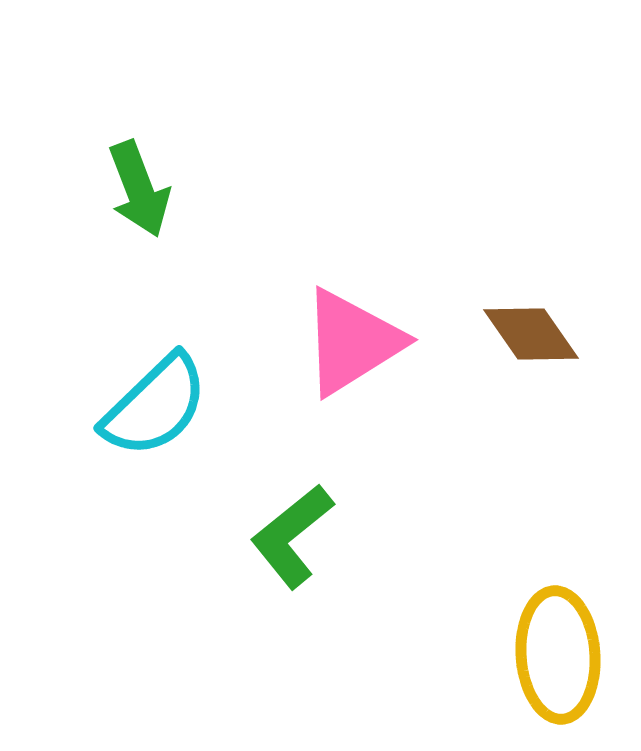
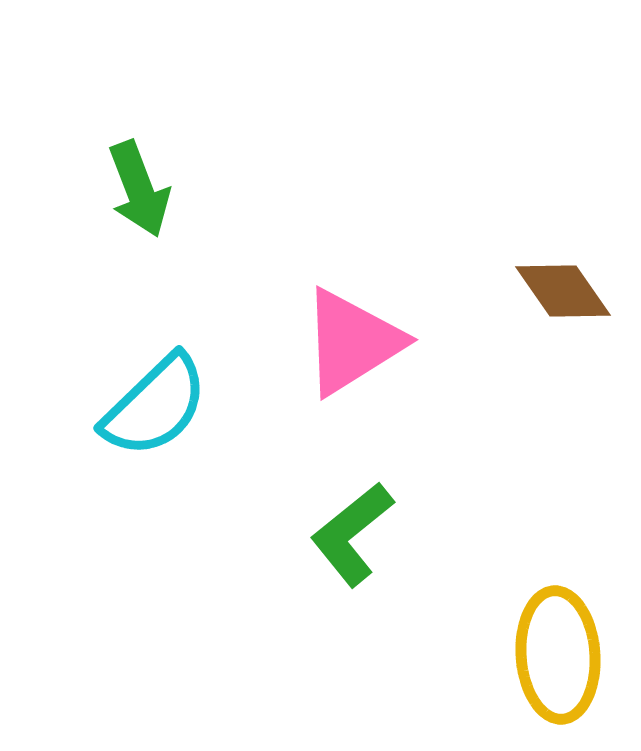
brown diamond: moved 32 px right, 43 px up
green L-shape: moved 60 px right, 2 px up
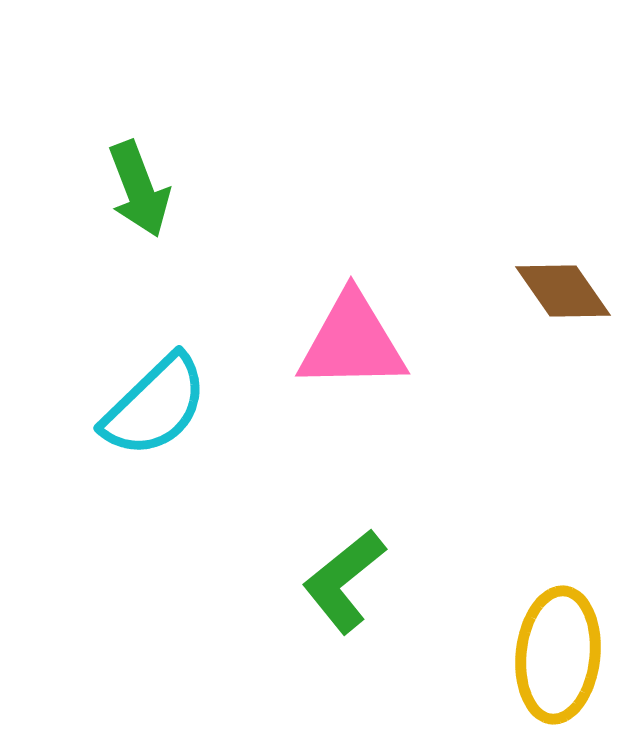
pink triangle: rotated 31 degrees clockwise
green L-shape: moved 8 px left, 47 px down
yellow ellipse: rotated 10 degrees clockwise
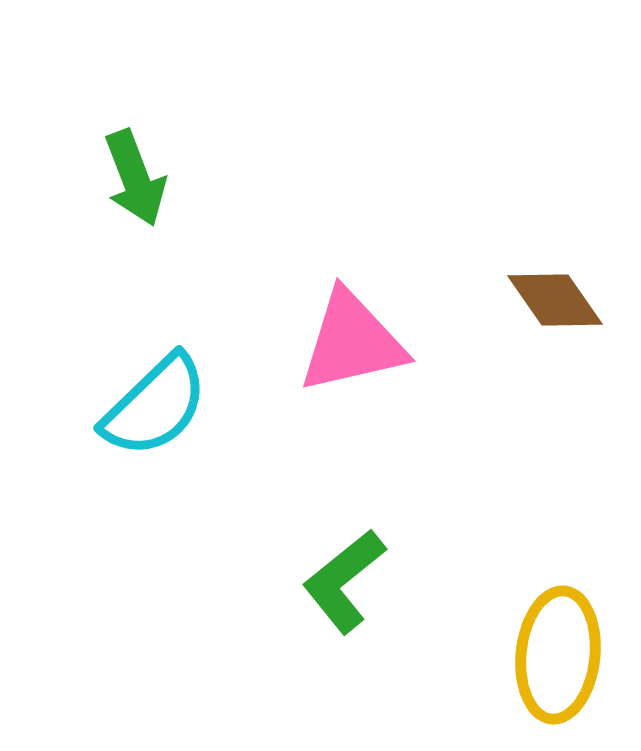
green arrow: moved 4 px left, 11 px up
brown diamond: moved 8 px left, 9 px down
pink triangle: rotated 12 degrees counterclockwise
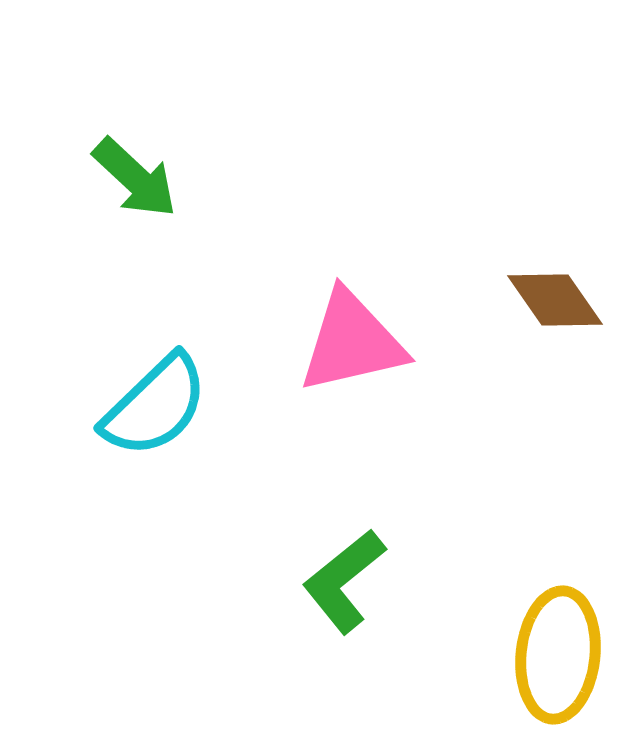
green arrow: rotated 26 degrees counterclockwise
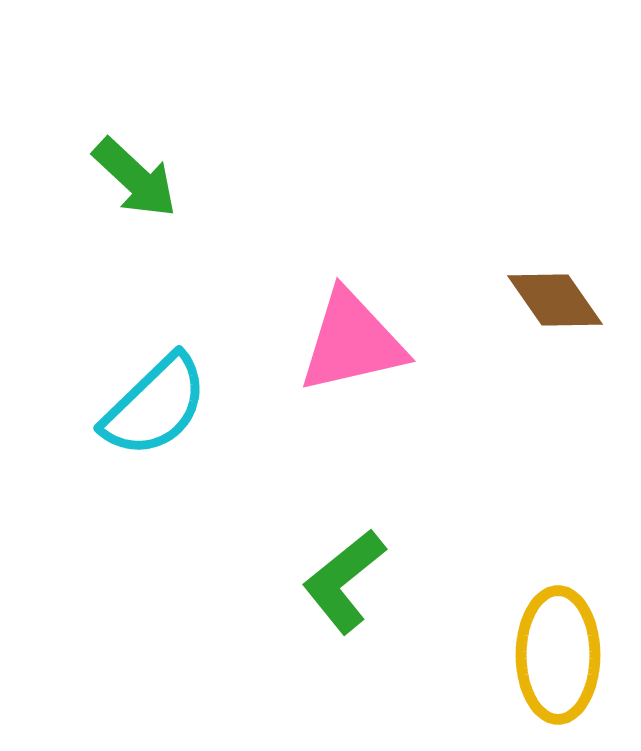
yellow ellipse: rotated 6 degrees counterclockwise
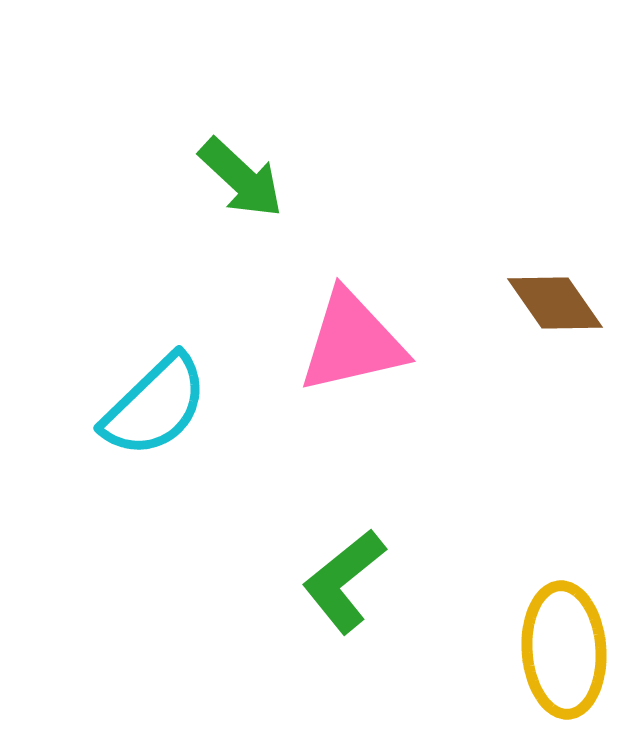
green arrow: moved 106 px right
brown diamond: moved 3 px down
yellow ellipse: moved 6 px right, 5 px up; rotated 4 degrees counterclockwise
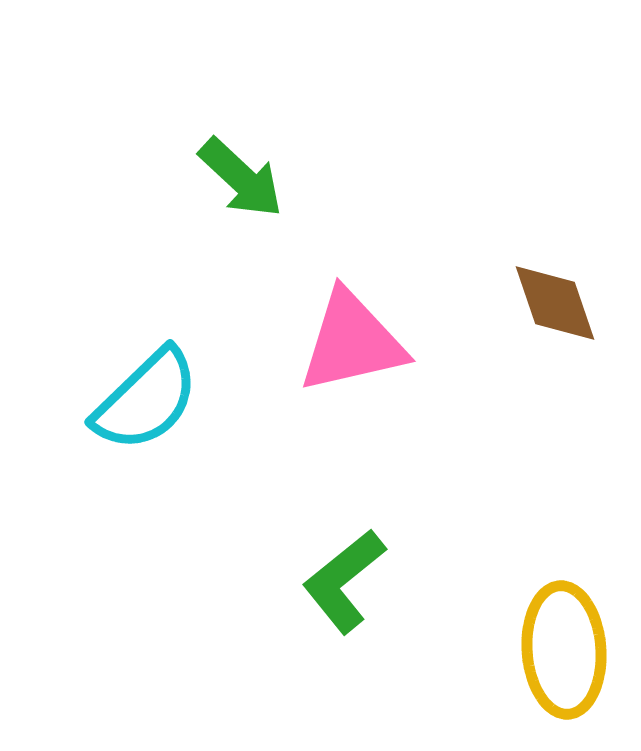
brown diamond: rotated 16 degrees clockwise
cyan semicircle: moved 9 px left, 6 px up
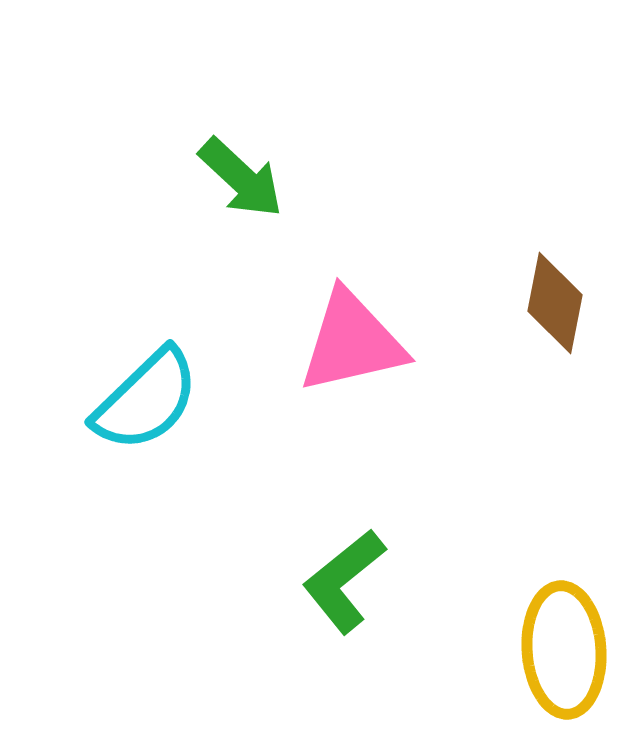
brown diamond: rotated 30 degrees clockwise
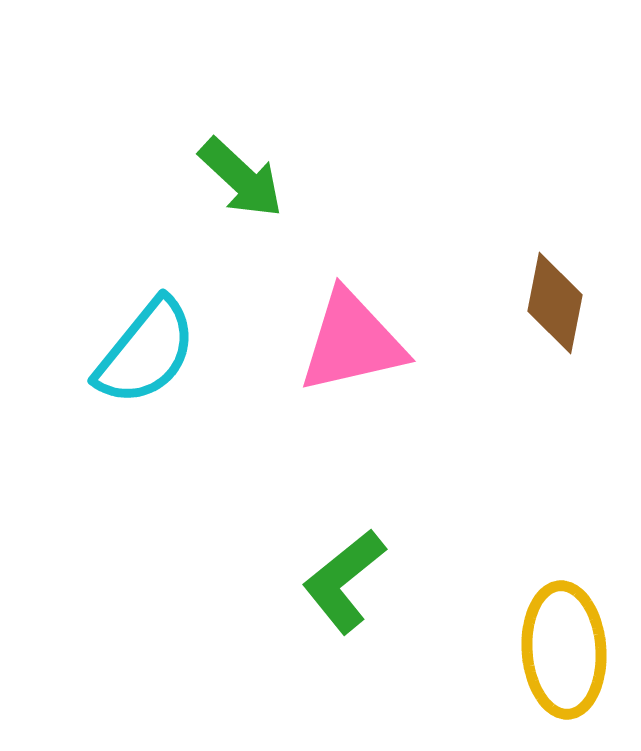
cyan semicircle: moved 48 px up; rotated 7 degrees counterclockwise
